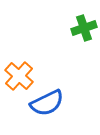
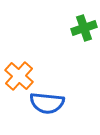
blue semicircle: rotated 32 degrees clockwise
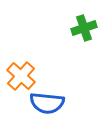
orange cross: moved 2 px right
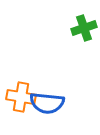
orange cross: moved 21 px down; rotated 32 degrees counterclockwise
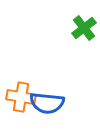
green cross: rotated 20 degrees counterclockwise
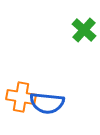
green cross: moved 2 px down; rotated 10 degrees counterclockwise
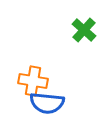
orange cross: moved 12 px right, 16 px up
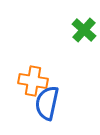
blue semicircle: rotated 96 degrees clockwise
